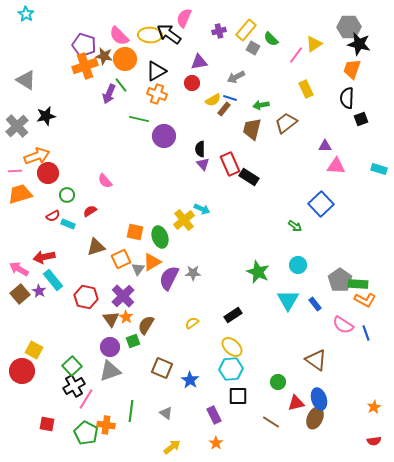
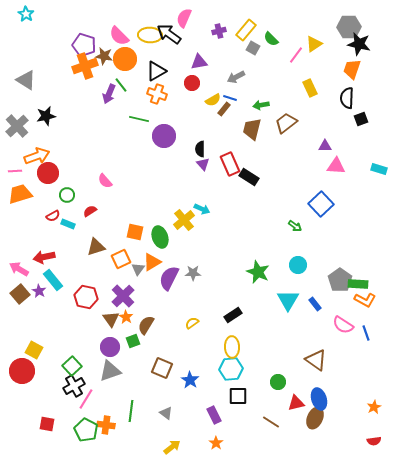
yellow rectangle at (306, 89): moved 4 px right, 1 px up
yellow ellipse at (232, 347): rotated 45 degrees clockwise
green pentagon at (86, 433): moved 3 px up
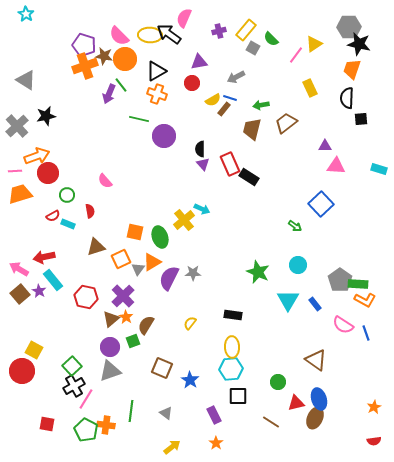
black square at (361, 119): rotated 16 degrees clockwise
red semicircle at (90, 211): rotated 112 degrees clockwise
black rectangle at (233, 315): rotated 42 degrees clockwise
brown triangle at (111, 319): rotated 24 degrees clockwise
yellow semicircle at (192, 323): moved 2 px left; rotated 16 degrees counterclockwise
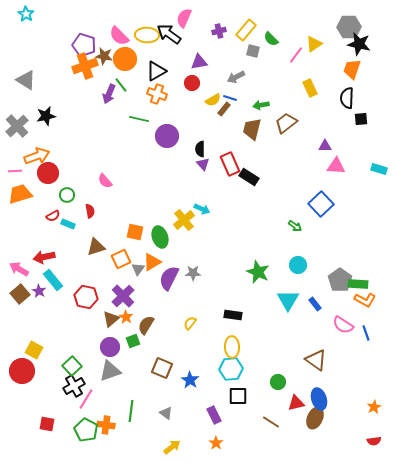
yellow ellipse at (150, 35): moved 3 px left
gray square at (253, 48): moved 3 px down; rotated 16 degrees counterclockwise
purple circle at (164, 136): moved 3 px right
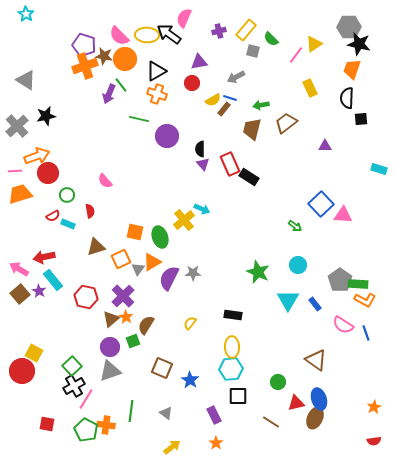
pink triangle at (336, 166): moved 7 px right, 49 px down
yellow square at (34, 350): moved 3 px down
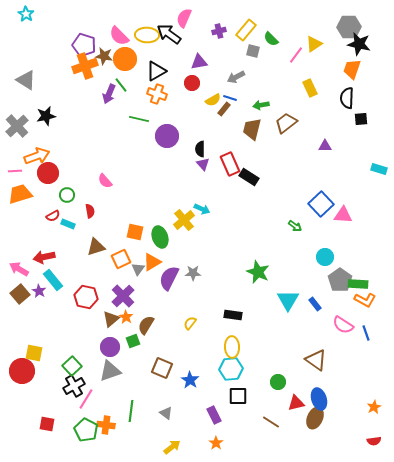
cyan circle at (298, 265): moved 27 px right, 8 px up
yellow square at (34, 353): rotated 18 degrees counterclockwise
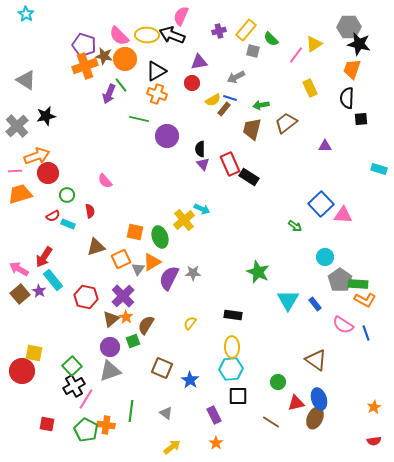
pink semicircle at (184, 18): moved 3 px left, 2 px up
black arrow at (169, 34): moved 3 px right, 1 px down; rotated 15 degrees counterclockwise
red arrow at (44, 257): rotated 45 degrees counterclockwise
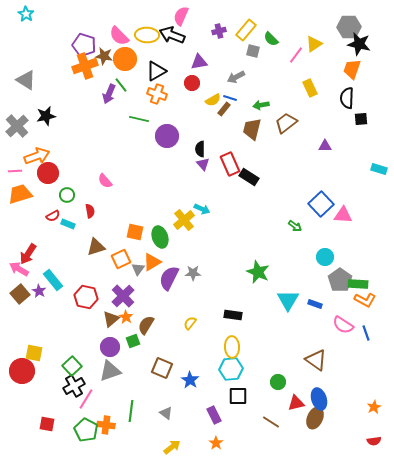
red arrow at (44, 257): moved 16 px left, 3 px up
blue rectangle at (315, 304): rotated 32 degrees counterclockwise
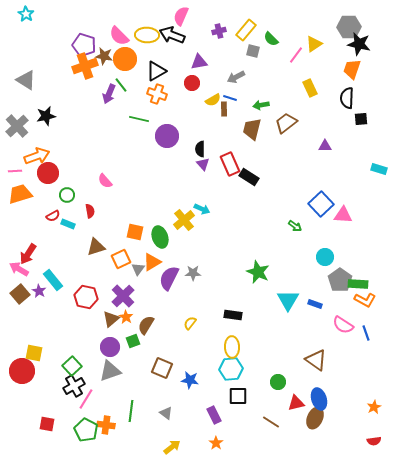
brown rectangle at (224, 109): rotated 40 degrees counterclockwise
blue star at (190, 380): rotated 24 degrees counterclockwise
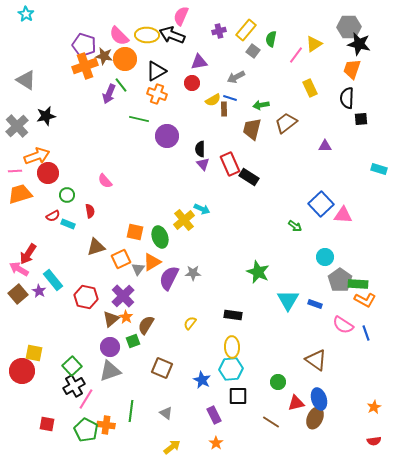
green semicircle at (271, 39): rotated 56 degrees clockwise
gray square at (253, 51): rotated 24 degrees clockwise
brown square at (20, 294): moved 2 px left
blue star at (190, 380): moved 12 px right; rotated 18 degrees clockwise
